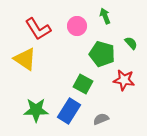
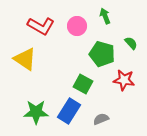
red L-shape: moved 3 px right, 3 px up; rotated 28 degrees counterclockwise
green star: moved 2 px down
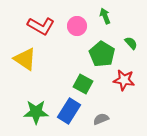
green pentagon: rotated 15 degrees clockwise
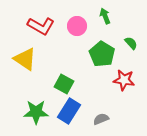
green square: moved 19 px left
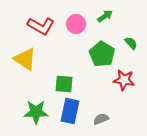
green arrow: rotated 77 degrees clockwise
pink circle: moved 1 px left, 2 px up
green square: rotated 24 degrees counterclockwise
blue rectangle: moved 1 px right; rotated 20 degrees counterclockwise
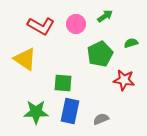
green semicircle: rotated 64 degrees counterclockwise
green pentagon: moved 2 px left; rotated 15 degrees clockwise
green square: moved 1 px left, 1 px up
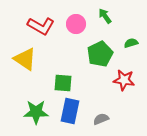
green arrow: rotated 91 degrees counterclockwise
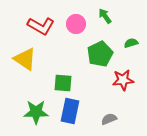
red star: moved 1 px left; rotated 15 degrees counterclockwise
gray semicircle: moved 8 px right
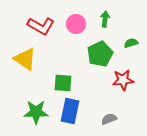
green arrow: moved 3 px down; rotated 42 degrees clockwise
